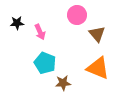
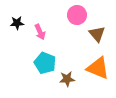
brown star: moved 4 px right, 4 px up
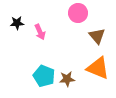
pink circle: moved 1 px right, 2 px up
brown triangle: moved 2 px down
cyan pentagon: moved 1 px left, 13 px down
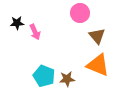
pink circle: moved 2 px right
pink arrow: moved 5 px left
orange triangle: moved 3 px up
